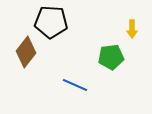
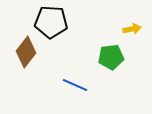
yellow arrow: rotated 102 degrees counterclockwise
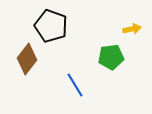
black pentagon: moved 4 px down; rotated 16 degrees clockwise
brown diamond: moved 1 px right, 7 px down
blue line: rotated 35 degrees clockwise
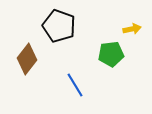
black pentagon: moved 8 px right
green pentagon: moved 3 px up
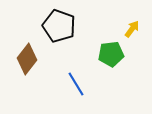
yellow arrow: rotated 42 degrees counterclockwise
blue line: moved 1 px right, 1 px up
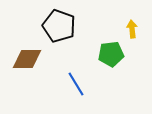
yellow arrow: rotated 42 degrees counterclockwise
brown diamond: rotated 52 degrees clockwise
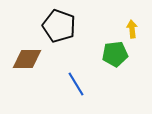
green pentagon: moved 4 px right
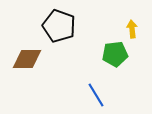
blue line: moved 20 px right, 11 px down
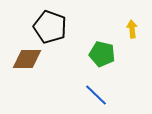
black pentagon: moved 9 px left, 1 px down
green pentagon: moved 13 px left; rotated 20 degrees clockwise
blue line: rotated 15 degrees counterclockwise
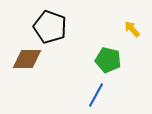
yellow arrow: rotated 36 degrees counterclockwise
green pentagon: moved 6 px right, 6 px down
blue line: rotated 75 degrees clockwise
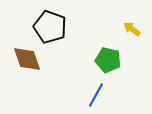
yellow arrow: rotated 12 degrees counterclockwise
brown diamond: rotated 72 degrees clockwise
